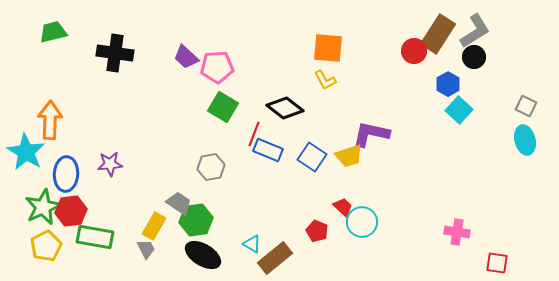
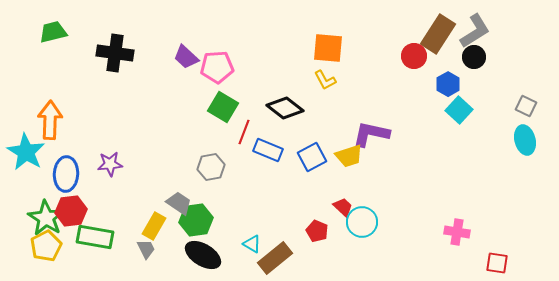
red circle at (414, 51): moved 5 px down
red line at (254, 134): moved 10 px left, 2 px up
blue square at (312, 157): rotated 28 degrees clockwise
green star at (43, 207): moved 3 px right, 11 px down; rotated 15 degrees counterclockwise
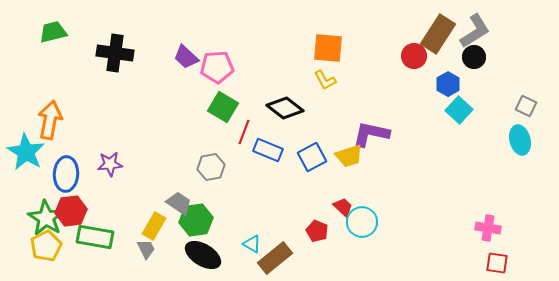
orange arrow at (50, 120): rotated 9 degrees clockwise
cyan ellipse at (525, 140): moved 5 px left
pink cross at (457, 232): moved 31 px right, 4 px up
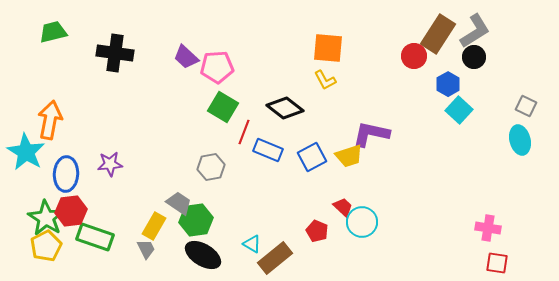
green rectangle at (95, 237): rotated 9 degrees clockwise
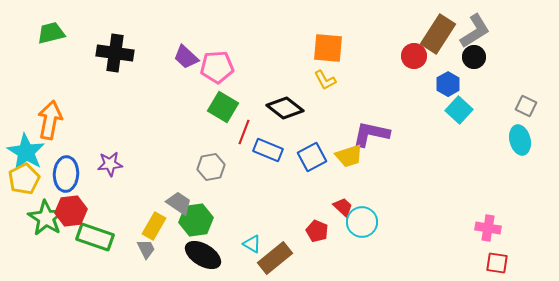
green trapezoid at (53, 32): moved 2 px left, 1 px down
yellow pentagon at (46, 246): moved 22 px left, 67 px up
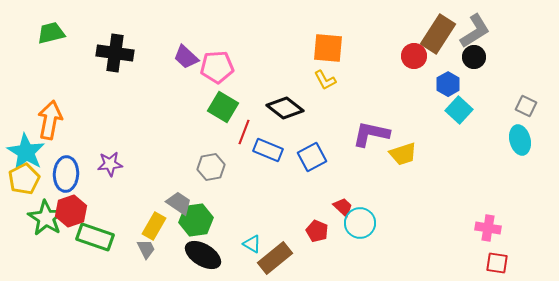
yellow trapezoid at (349, 156): moved 54 px right, 2 px up
red hexagon at (71, 211): rotated 12 degrees counterclockwise
cyan circle at (362, 222): moved 2 px left, 1 px down
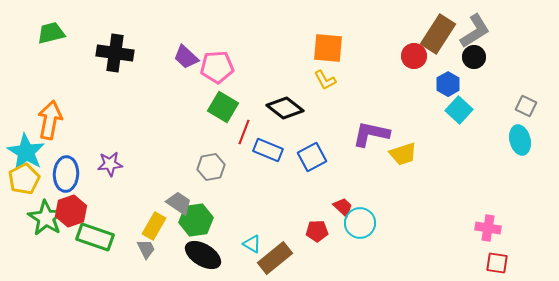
red pentagon at (317, 231): rotated 25 degrees counterclockwise
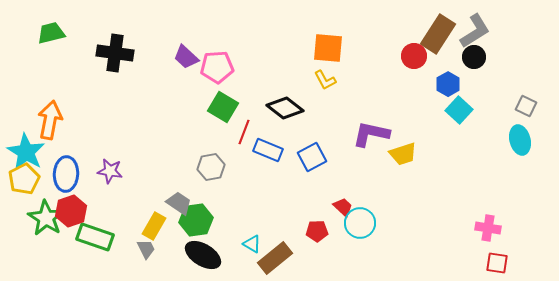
purple star at (110, 164): moved 7 px down; rotated 15 degrees clockwise
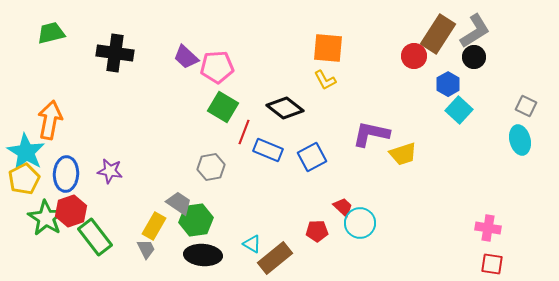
green rectangle at (95, 237): rotated 33 degrees clockwise
black ellipse at (203, 255): rotated 27 degrees counterclockwise
red square at (497, 263): moved 5 px left, 1 px down
